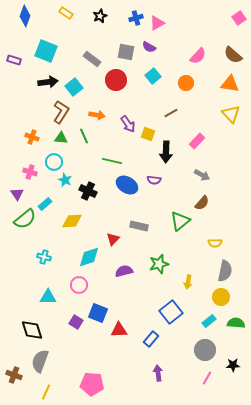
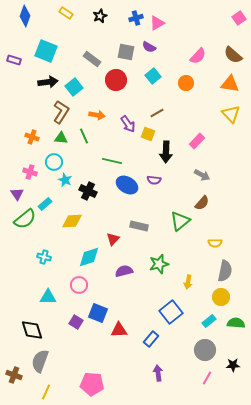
brown line at (171, 113): moved 14 px left
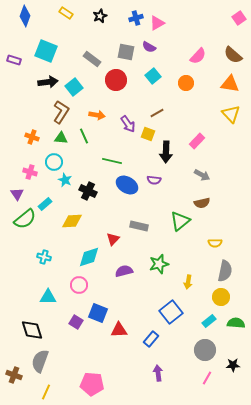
brown semicircle at (202, 203): rotated 35 degrees clockwise
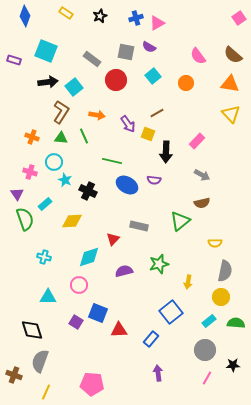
pink semicircle at (198, 56): rotated 102 degrees clockwise
green semicircle at (25, 219): rotated 70 degrees counterclockwise
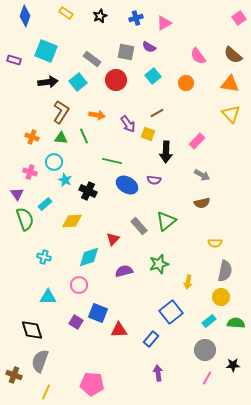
pink triangle at (157, 23): moved 7 px right
cyan square at (74, 87): moved 4 px right, 5 px up
green triangle at (180, 221): moved 14 px left
gray rectangle at (139, 226): rotated 36 degrees clockwise
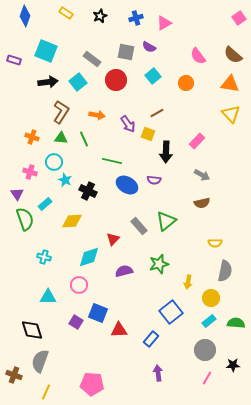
green line at (84, 136): moved 3 px down
yellow circle at (221, 297): moved 10 px left, 1 px down
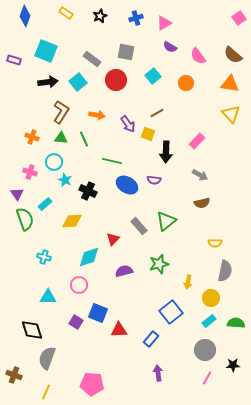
purple semicircle at (149, 47): moved 21 px right
gray arrow at (202, 175): moved 2 px left
gray semicircle at (40, 361): moved 7 px right, 3 px up
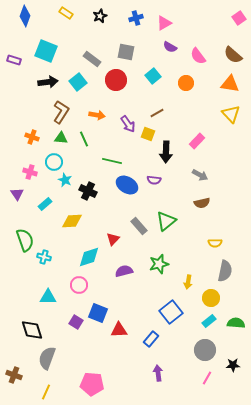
green semicircle at (25, 219): moved 21 px down
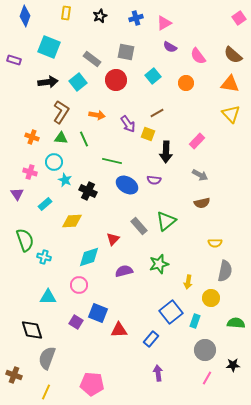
yellow rectangle at (66, 13): rotated 64 degrees clockwise
cyan square at (46, 51): moved 3 px right, 4 px up
cyan rectangle at (209, 321): moved 14 px left; rotated 32 degrees counterclockwise
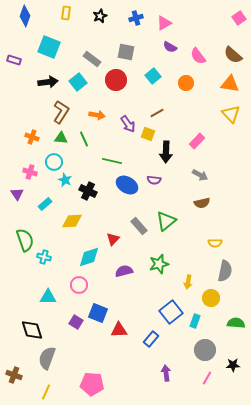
purple arrow at (158, 373): moved 8 px right
